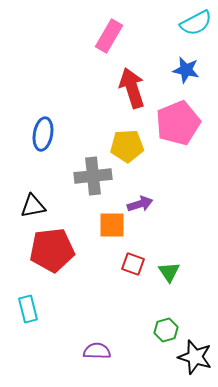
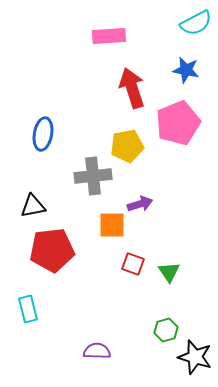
pink rectangle: rotated 56 degrees clockwise
yellow pentagon: rotated 8 degrees counterclockwise
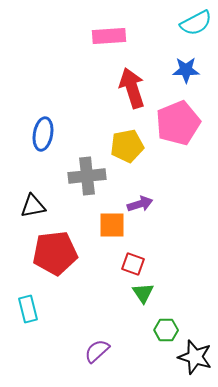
blue star: rotated 12 degrees counterclockwise
gray cross: moved 6 px left
red pentagon: moved 3 px right, 3 px down
green triangle: moved 26 px left, 21 px down
green hexagon: rotated 15 degrees clockwise
purple semicircle: rotated 44 degrees counterclockwise
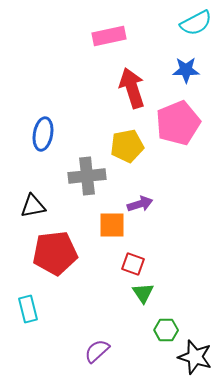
pink rectangle: rotated 8 degrees counterclockwise
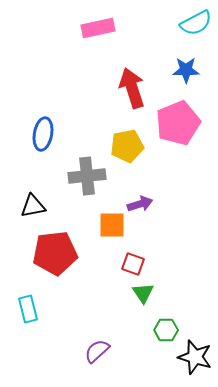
pink rectangle: moved 11 px left, 8 px up
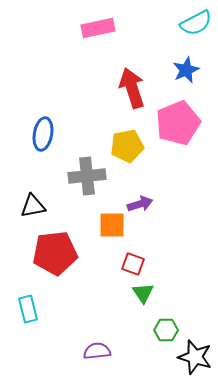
blue star: rotated 24 degrees counterclockwise
purple semicircle: rotated 36 degrees clockwise
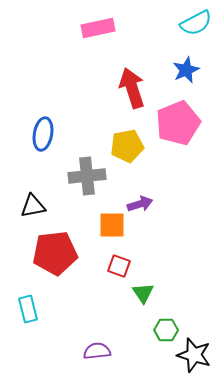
red square: moved 14 px left, 2 px down
black star: moved 1 px left, 2 px up
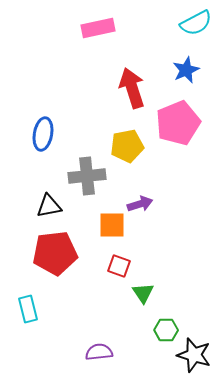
black triangle: moved 16 px right
purple semicircle: moved 2 px right, 1 px down
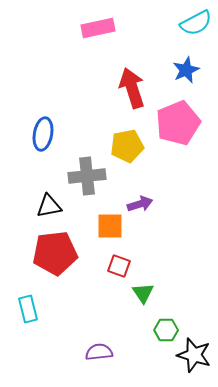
orange square: moved 2 px left, 1 px down
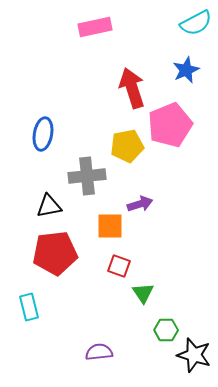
pink rectangle: moved 3 px left, 1 px up
pink pentagon: moved 8 px left, 2 px down
cyan rectangle: moved 1 px right, 2 px up
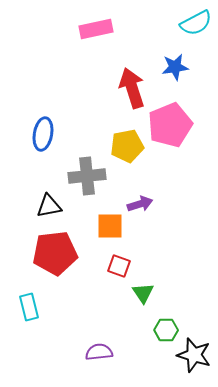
pink rectangle: moved 1 px right, 2 px down
blue star: moved 11 px left, 3 px up; rotated 16 degrees clockwise
